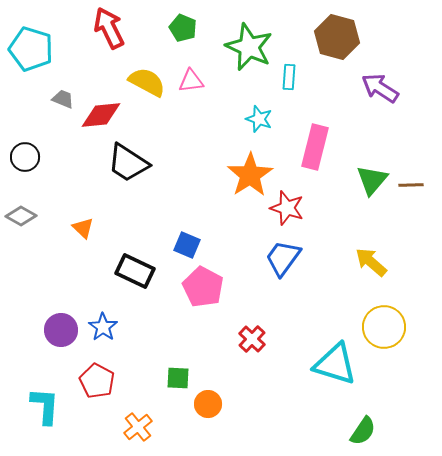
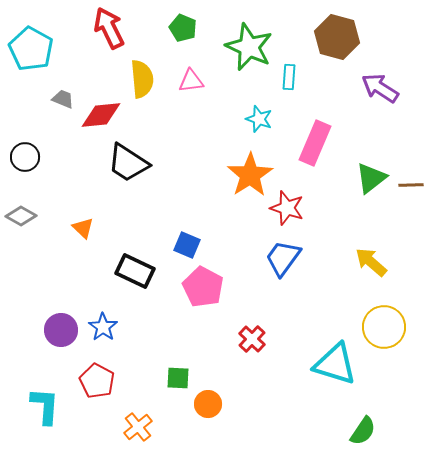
cyan pentagon: rotated 12 degrees clockwise
yellow semicircle: moved 5 px left, 3 px up; rotated 57 degrees clockwise
pink rectangle: moved 4 px up; rotated 9 degrees clockwise
green triangle: moved 1 px left, 2 px up; rotated 12 degrees clockwise
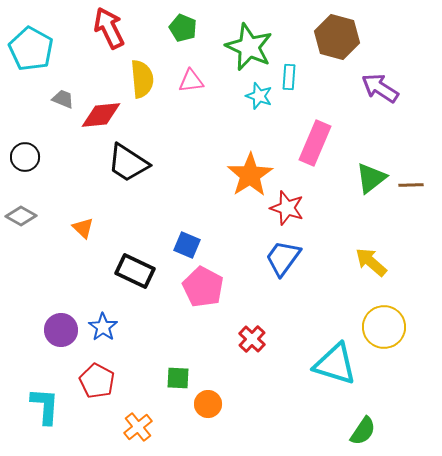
cyan star: moved 23 px up
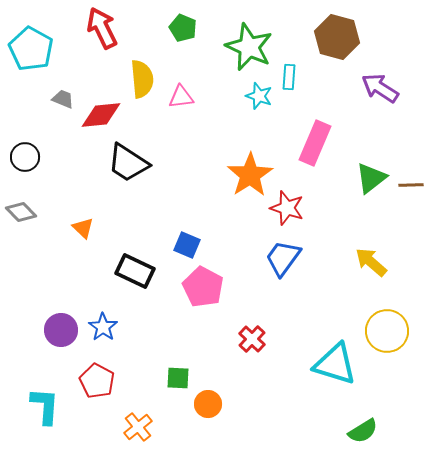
red arrow: moved 7 px left
pink triangle: moved 10 px left, 16 px down
gray diamond: moved 4 px up; rotated 16 degrees clockwise
yellow circle: moved 3 px right, 4 px down
green semicircle: rotated 24 degrees clockwise
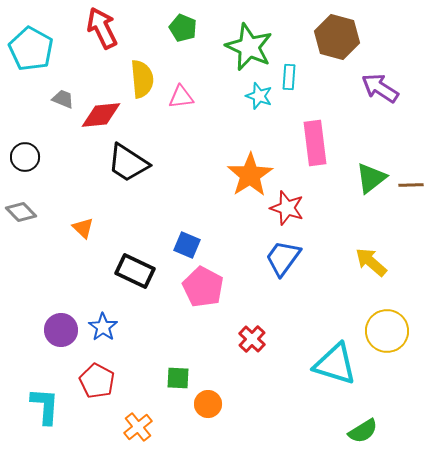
pink rectangle: rotated 30 degrees counterclockwise
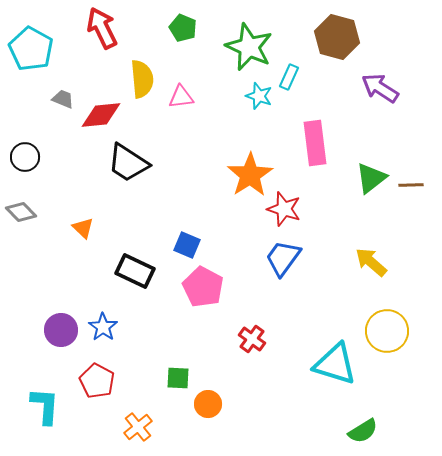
cyan rectangle: rotated 20 degrees clockwise
red star: moved 3 px left, 1 px down
red cross: rotated 8 degrees counterclockwise
